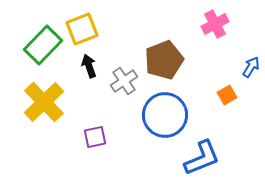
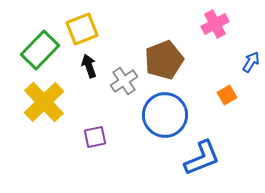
green rectangle: moved 3 px left, 5 px down
blue arrow: moved 5 px up
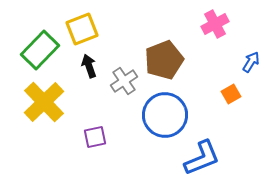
orange square: moved 4 px right, 1 px up
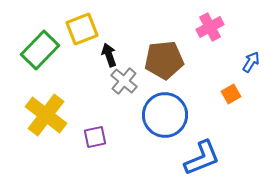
pink cross: moved 5 px left, 3 px down
brown pentagon: rotated 15 degrees clockwise
black arrow: moved 20 px right, 11 px up
gray cross: rotated 16 degrees counterclockwise
yellow cross: moved 2 px right, 13 px down; rotated 9 degrees counterclockwise
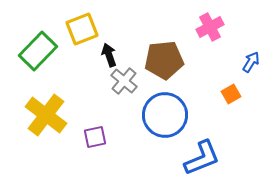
green rectangle: moved 2 px left, 1 px down
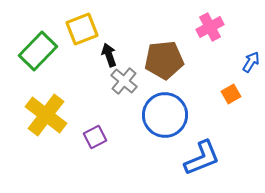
purple square: rotated 15 degrees counterclockwise
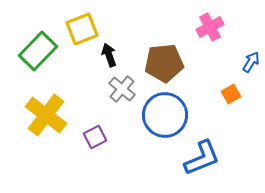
brown pentagon: moved 3 px down
gray cross: moved 2 px left, 8 px down
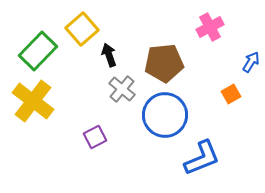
yellow square: rotated 20 degrees counterclockwise
yellow cross: moved 13 px left, 14 px up
